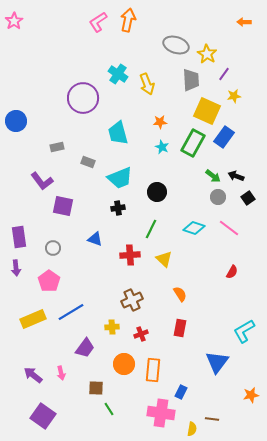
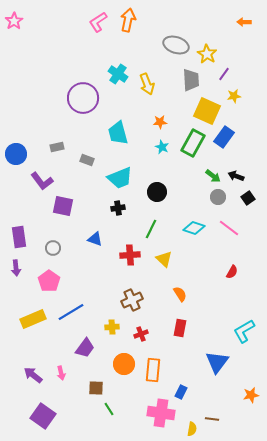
blue circle at (16, 121): moved 33 px down
gray rectangle at (88, 162): moved 1 px left, 2 px up
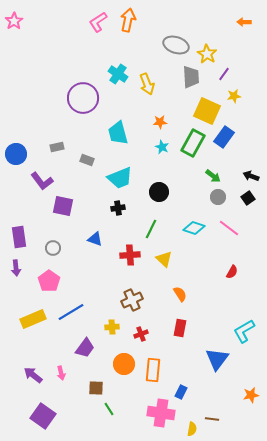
gray trapezoid at (191, 80): moved 3 px up
black arrow at (236, 176): moved 15 px right
black circle at (157, 192): moved 2 px right
blue triangle at (217, 362): moved 3 px up
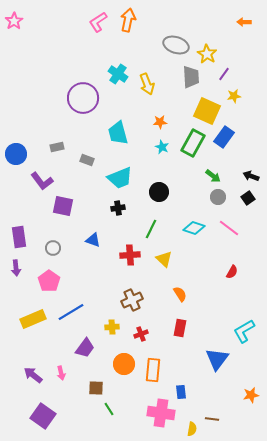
blue triangle at (95, 239): moved 2 px left, 1 px down
blue rectangle at (181, 392): rotated 32 degrees counterclockwise
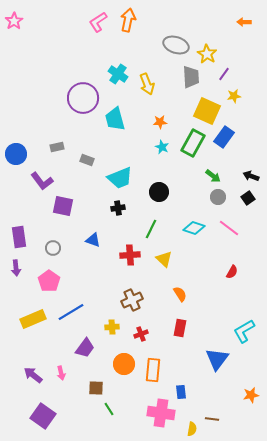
cyan trapezoid at (118, 133): moved 3 px left, 14 px up
